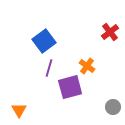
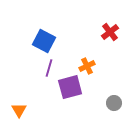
blue square: rotated 25 degrees counterclockwise
orange cross: rotated 28 degrees clockwise
gray circle: moved 1 px right, 4 px up
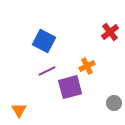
purple line: moved 2 px left, 3 px down; rotated 48 degrees clockwise
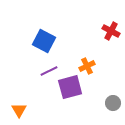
red cross: moved 1 px right, 1 px up; rotated 24 degrees counterclockwise
purple line: moved 2 px right
gray circle: moved 1 px left
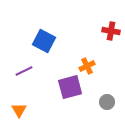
red cross: rotated 18 degrees counterclockwise
purple line: moved 25 px left
gray circle: moved 6 px left, 1 px up
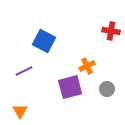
gray circle: moved 13 px up
orange triangle: moved 1 px right, 1 px down
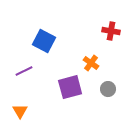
orange cross: moved 4 px right, 3 px up; rotated 28 degrees counterclockwise
gray circle: moved 1 px right
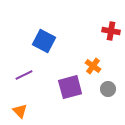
orange cross: moved 2 px right, 3 px down
purple line: moved 4 px down
orange triangle: rotated 14 degrees counterclockwise
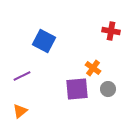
orange cross: moved 2 px down
purple line: moved 2 px left, 1 px down
purple square: moved 7 px right, 2 px down; rotated 10 degrees clockwise
orange triangle: rotated 35 degrees clockwise
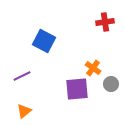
red cross: moved 6 px left, 9 px up; rotated 18 degrees counterclockwise
gray circle: moved 3 px right, 5 px up
orange triangle: moved 4 px right
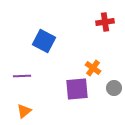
purple line: rotated 24 degrees clockwise
gray circle: moved 3 px right, 4 px down
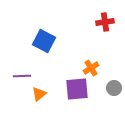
orange cross: moved 2 px left; rotated 21 degrees clockwise
orange triangle: moved 15 px right, 17 px up
